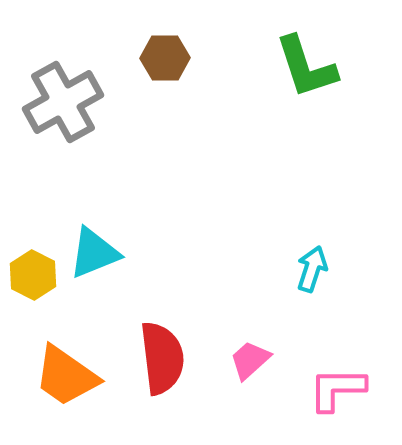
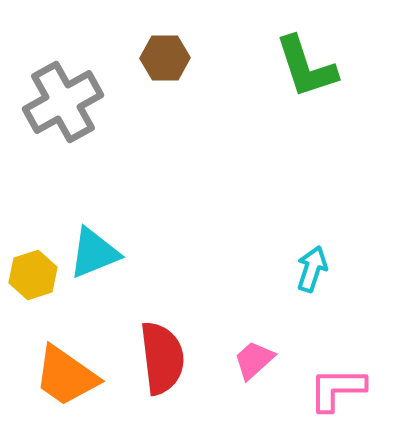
yellow hexagon: rotated 15 degrees clockwise
pink trapezoid: moved 4 px right
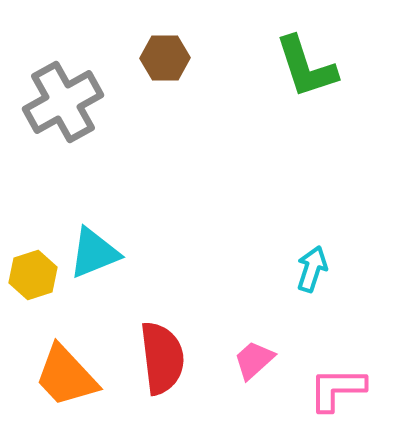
orange trapezoid: rotated 12 degrees clockwise
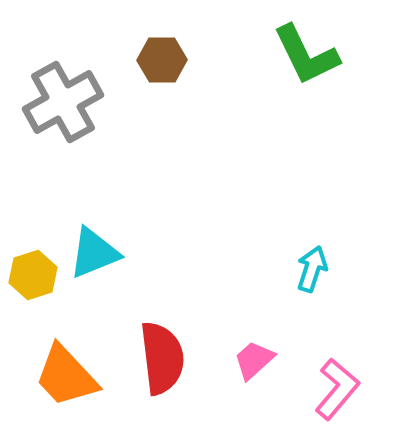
brown hexagon: moved 3 px left, 2 px down
green L-shape: moved 12 px up; rotated 8 degrees counterclockwise
pink L-shape: rotated 130 degrees clockwise
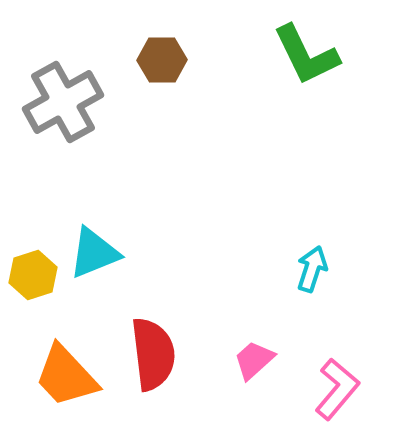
red semicircle: moved 9 px left, 4 px up
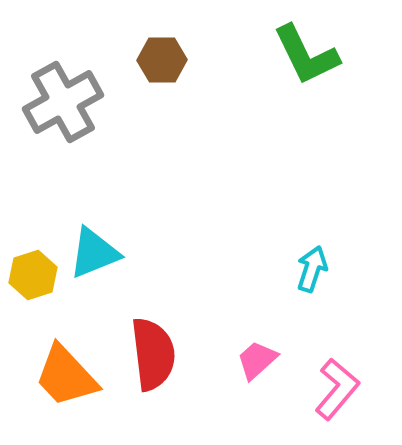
pink trapezoid: moved 3 px right
